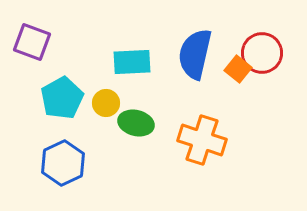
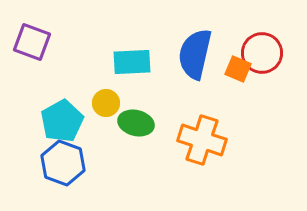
orange square: rotated 16 degrees counterclockwise
cyan pentagon: moved 23 px down
blue hexagon: rotated 15 degrees counterclockwise
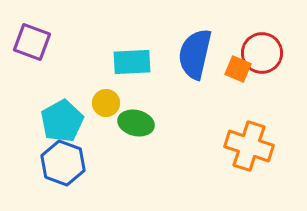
orange cross: moved 47 px right, 6 px down
